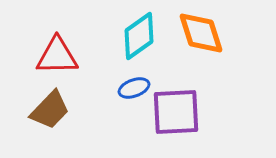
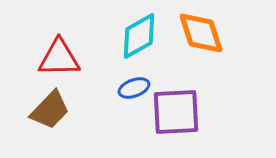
cyan diamond: rotated 6 degrees clockwise
red triangle: moved 2 px right, 2 px down
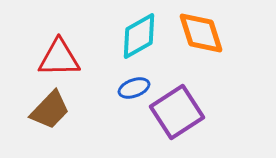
purple square: moved 1 px right; rotated 30 degrees counterclockwise
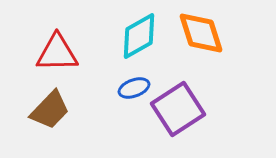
red triangle: moved 2 px left, 5 px up
purple square: moved 1 px right, 3 px up
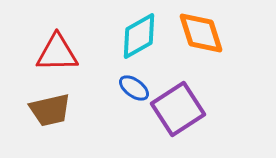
blue ellipse: rotated 56 degrees clockwise
brown trapezoid: rotated 33 degrees clockwise
